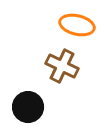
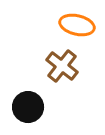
brown cross: rotated 12 degrees clockwise
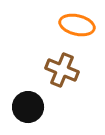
brown cross: moved 4 px down; rotated 16 degrees counterclockwise
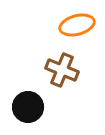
orange ellipse: rotated 28 degrees counterclockwise
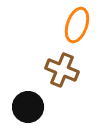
orange ellipse: rotated 56 degrees counterclockwise
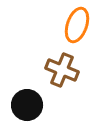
black circle: moved 1 px left, 2 px up
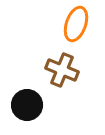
orange ellipse: moved 1 px left, 1 px up
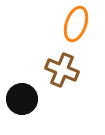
black circle: moved 5 px left, 6 px up
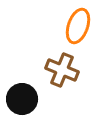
orange ellipse: moved 2 px right, 2 px down
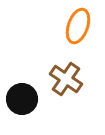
brown cross: moved 4 px right, 9 px down; rotated 12 degrees clockwise
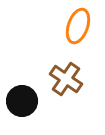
black circle: moved 2 px down
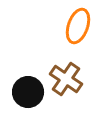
black circle: moved 6 px right, 9 px up
